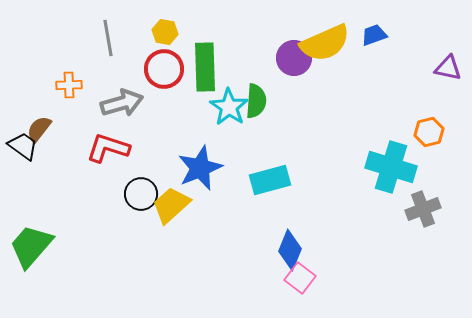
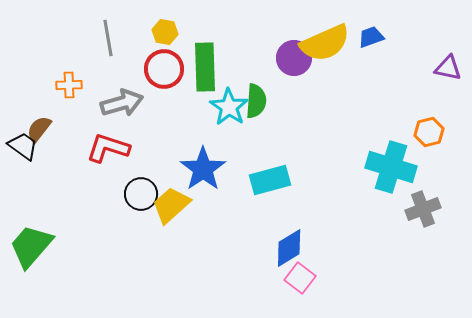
blue trapezoid: moved 3 px left, 2 px down
blue star: moved 3 px right, 1 px down; rotated 12 degrees counterclockwise
blue diamond: moved 1 px left, 2 px up; rotated 36 degrees clockwise
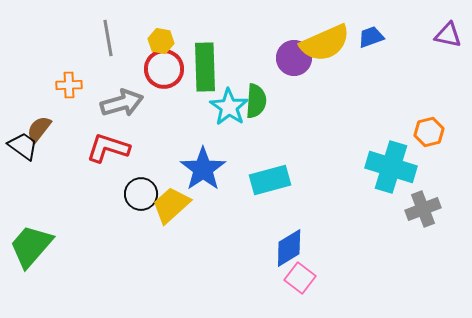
yellow hexagon: moved 4 px left, 9 px down
purple triangle: moved 33 px up
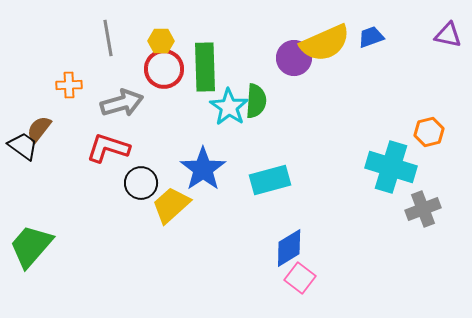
yellow hexagon: rotated 10 degrees counterclockwise
black circle: moved 11 px up
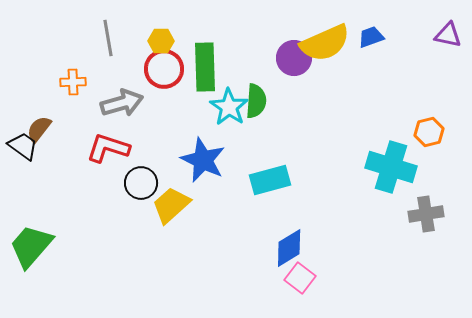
orange cross: moved 4 px right, 3 px up
blue star: moved 9 px up; rotated 12 degrees counterclockwise
gray cross: moved 3 px right, 5 px down; rotated 12 degrees clockwise
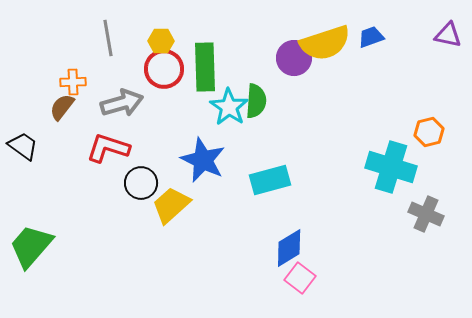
yellow semicircle: rotated 6 degrees clockwise
brown semicircle: moved 23 px right, 22 px up
gray cross: rotated 32 degrees clockwise
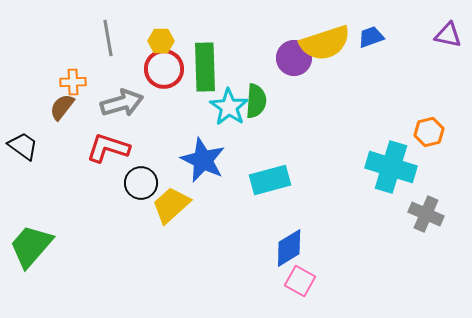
pink square: moved 3 px down; rotated 8 degrees counterclockwise
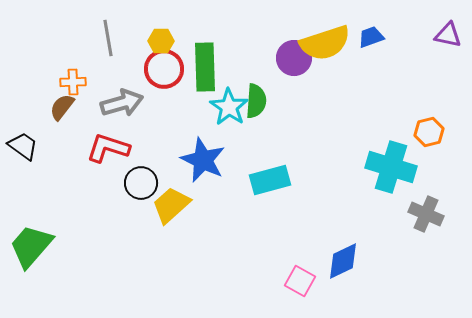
blue diamond: moved 54 px right, 13 px down; rotated 6 degrees clockwise
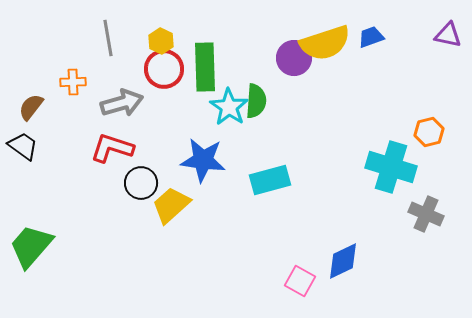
yellow hexagon: rotated 25 degrees clockwise
brown semicircle: moved 31 px left
red L-shape: moved 4 px right
blue star: rotated 18 degrees counterclockwise
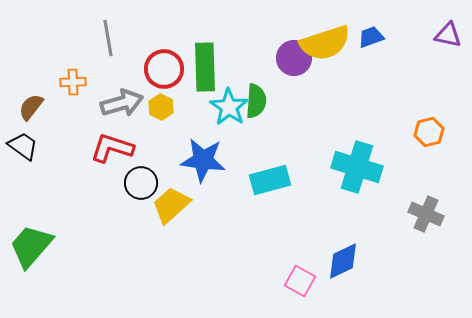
yellow hexagon: moved 66 px down
cyan cross: moved 34 px left
